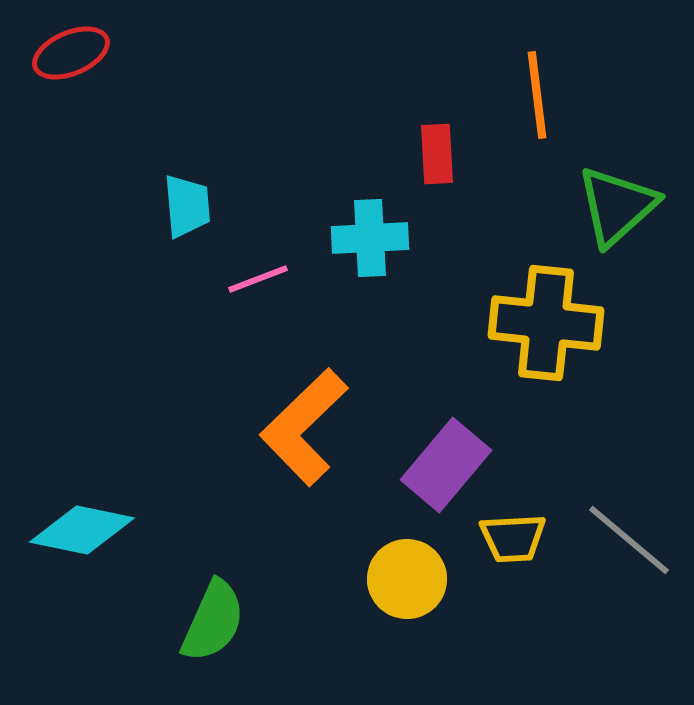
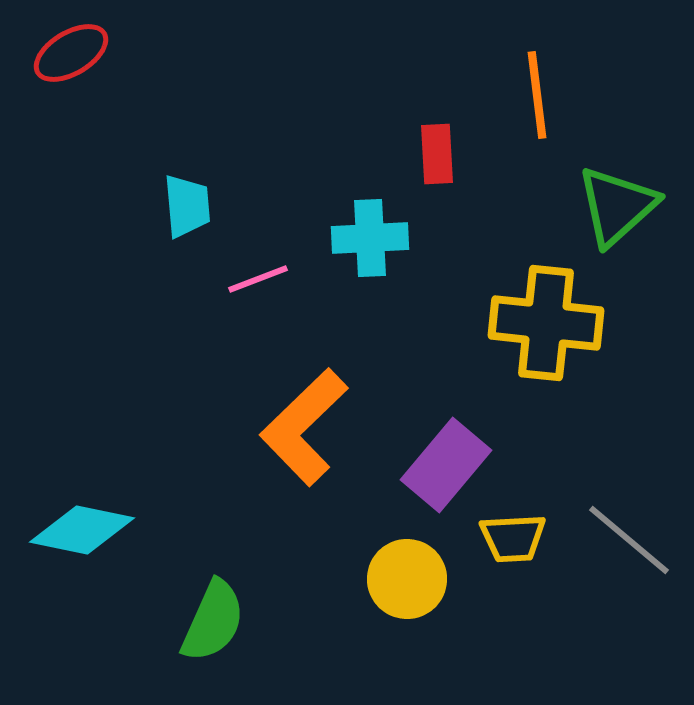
red ellipse: rotated 8 degrees counterclockwise
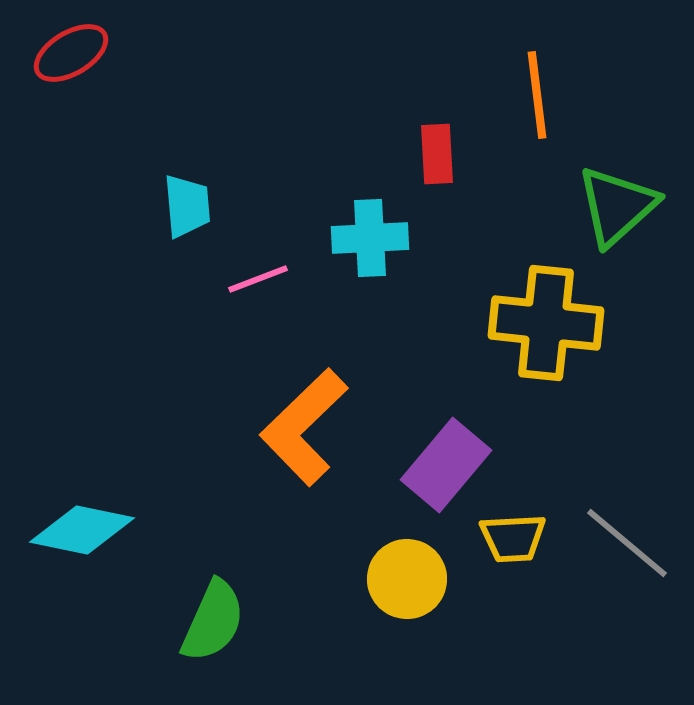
gray line: moved 2 px left, 3 px down
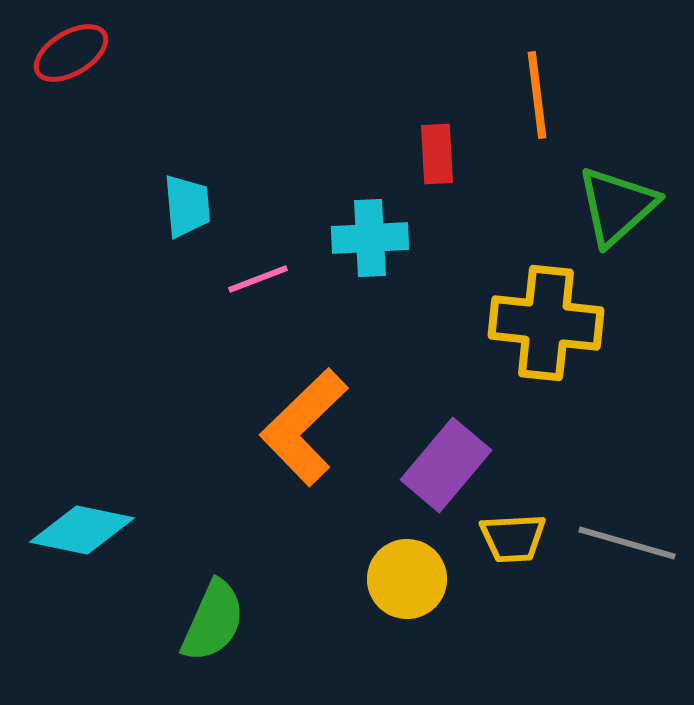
gray line: rotated 24 degrees counterclockwise
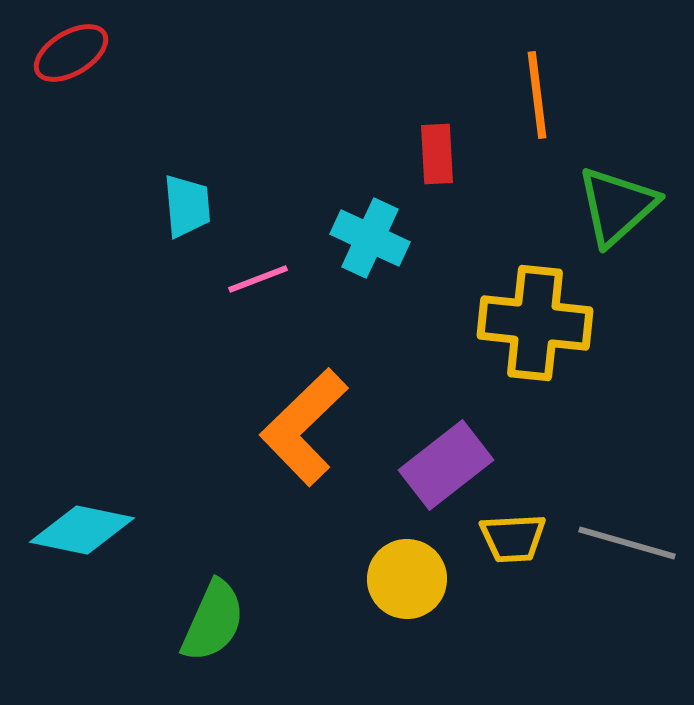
cyan cross: rotated 28 degrees clockwise
yellow cross: moved 11 px left
purple rectangle: rotated 12 degrees clockwise
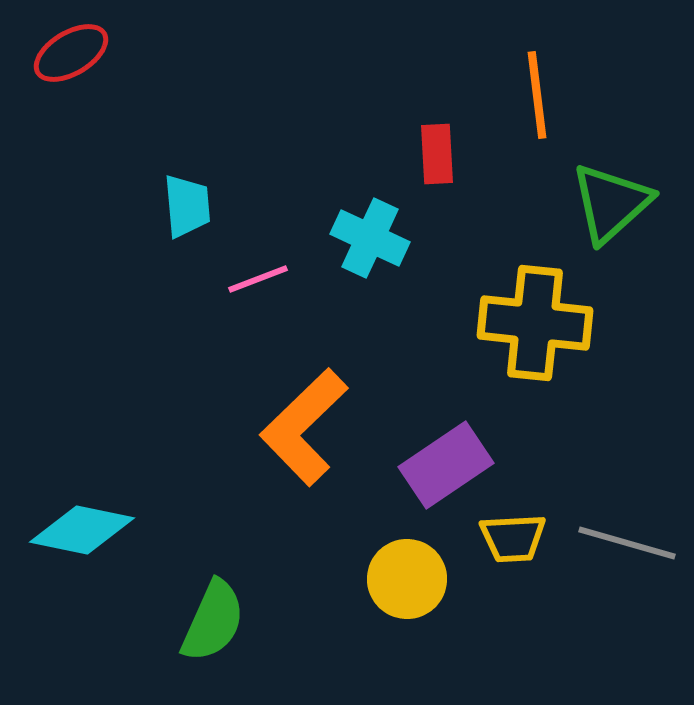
green triangle: moved 6 px left, 3 px up
purple rectangle: rotated 4 degrees clockwise
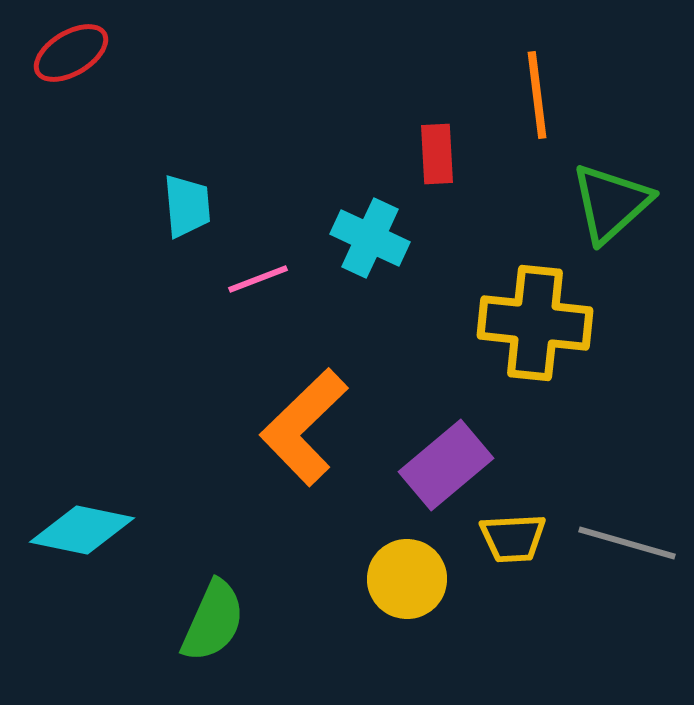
purple rectangle: rotated 6 degrees counterclockwise
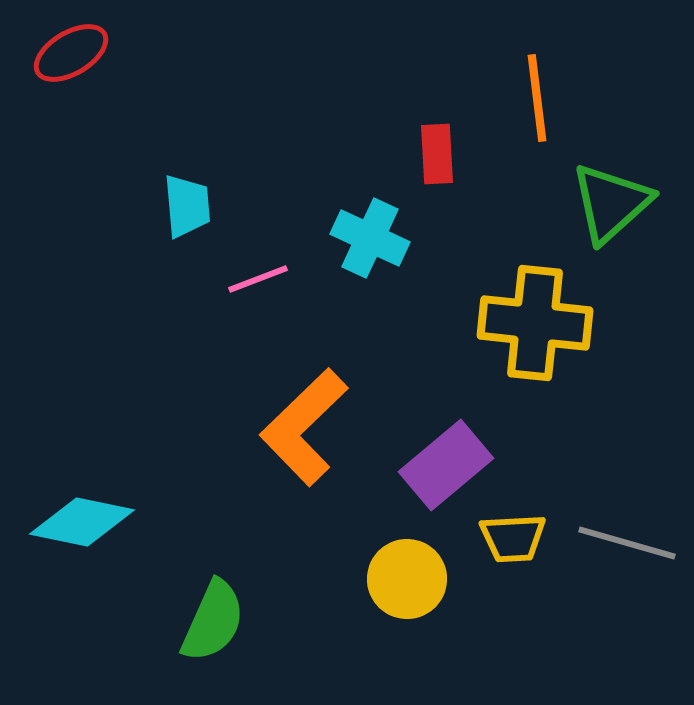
orange line: moved 3 px down
cyan diamond: moved 8 px up
